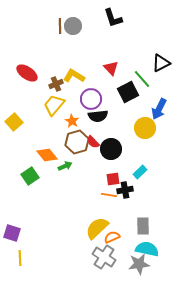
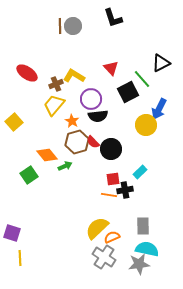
yellow circle: moved 1 px right, 3 px up
green square: moved 1 px left, 1 px up
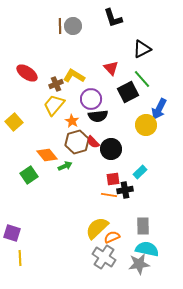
black triangle: moved 19 px left, 14 px up
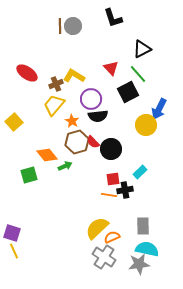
green line: moved 4 px left, 5 px up
green square: rotated 18 degrees clockwise
yellow line: moved 6 px left, 7 px up; rotated 21 degrees counterclockwise
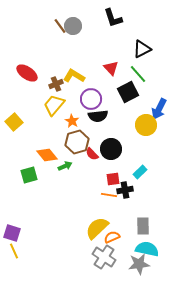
brown line: rotated 35 degrees counterclockwise
red semicircle: moved 1 px left, 12 px down
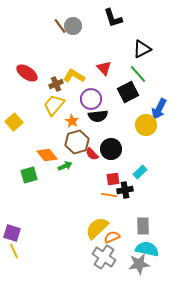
red triangle: moved 7 px left
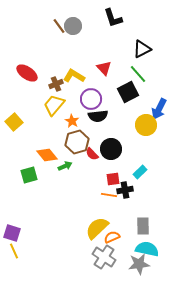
brown line: moved 1 px left
